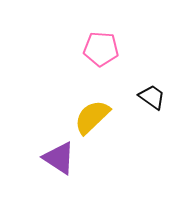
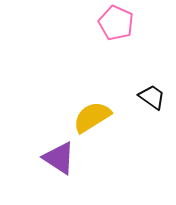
pink pentagon: moved 15 px right, 26 px up; rotated 20 degrees clockwise
yellow semicircle: rotated 12 degrees clockwise
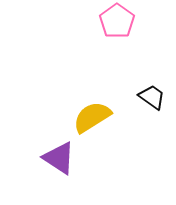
pink pentagon: moved 1 px right, 2 px up; rotated 12 degrees clockwise
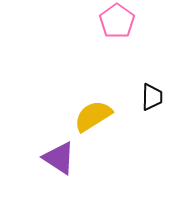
black trapezoid: rotated 56 degrees clockwise
yellow semicircle: moved 1 px right, 1 px up
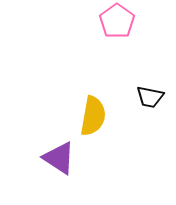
black trapezoid: moved 2 px left; rotated 100 degrees clockwise
yellow semicircle: rotated 132 degrees clockwise
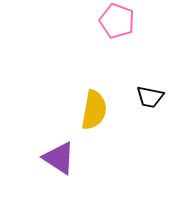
pink pentagon: rotated 16 degrees counterclockwise
yellow semicircle: moved 1 px right, 6 px up
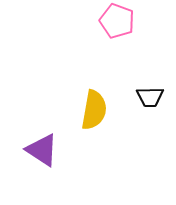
black trapezoid: rotated 12 degrees counterclockwise
purple triangle: moved 17 px left, 8 px up
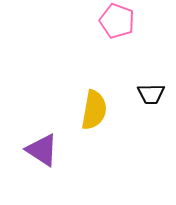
black trapezoid: moved 1 px right, 3 px up
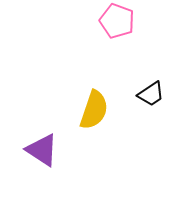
black trapezoid: rotated 32 degrees counterclockwise
yellow semicircle: rotated 9 degrees clockwise
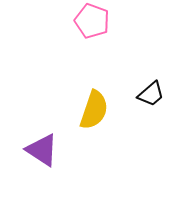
pink pentagon: moved 25 px left
black trapezoid: rotated 8 degrees counterclockwise
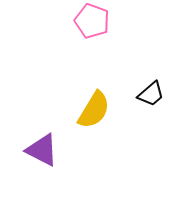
yellow semicircle: rotated 12 degrees clockwise
purple triangle: rotated 6 degrees counterclockwise
